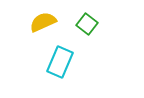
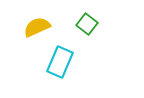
yellow semicircle: moved 6 px left, 5 px down
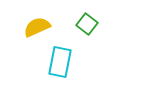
cyan rectangle: rotated 12 degrees counterclockwise
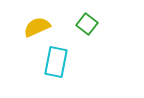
cyan rectangle: moved 4 px left
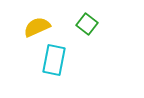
cyan rectangle: moved 2 px left, 2 px up
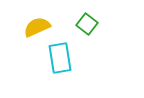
cyan rectangle: moved 6 px right, 2 px up; rotated 20 degrees counterclockwise
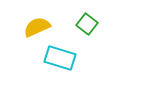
cyan rectangle: rotated 64 degrees counterclockwise
